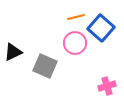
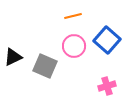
orange line: moved 3 px left, 1 px up
blue square: moved 6 px right, 12 px down
pink circle: moved 1 px left, 3 px down
black triangle: moved 5 px down
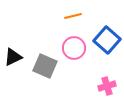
pink circle: moved 2 px down
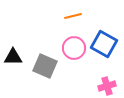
blue square: moved 3 px left, 4 px down; rotated 12 degrees counterclockwise
black triangle: rotated 24 degrees clockwise
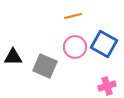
pink circle: moved 1 px right, 1 px up
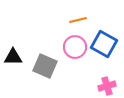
orange line: moved 5 px right, 4 px down
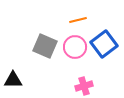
blue square: rotated 24 degrees clockwise
black triangle: moved 23 px down
gray square: moved 20 px up
pink cross: moved 23 px left
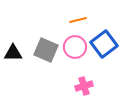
gray square: moved 1 px right, 4 px down
black triangle: moved 27 px up
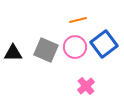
pink cross: moved 2 px right; rotated 24 degrees counterclockwise
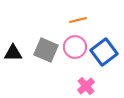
blue square: moved 8 px down
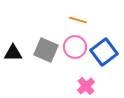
orange line: rotated 30 degrees clockwise
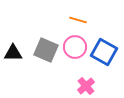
blue square: rotated 24 degrees counterclockwise
